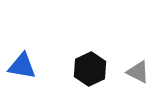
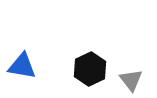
gray triangle: moved 7 px left, 8 px down; rotated 25 degrees clockwise
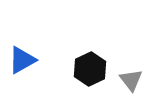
blue triangle: moved 6 px up; rotated 40 degrees counterclockwise
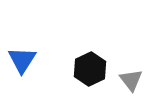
blue triangle: rotated 28 degrees counterclockwise
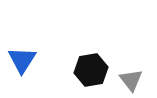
black hexagon: moved 1 px right, 1 px down; rotated 16 degrees clockwise
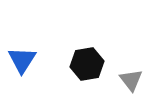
black hexagon: moved 4 px left, 6 px up
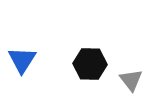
black hexagon: moved 3 px right; rotated 12 degrees clockwise
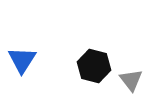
black hexagon: moved 4 px right, 2 px down; rotated 12 degrees clockwise
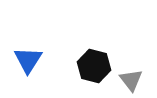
blue triangle: moved 6 px right
